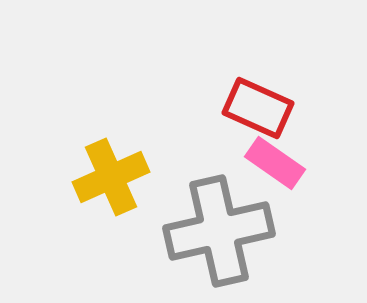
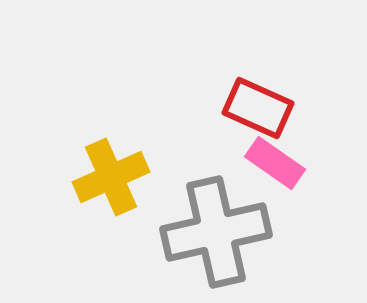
gray cross: moved 3 px left, 1 px down
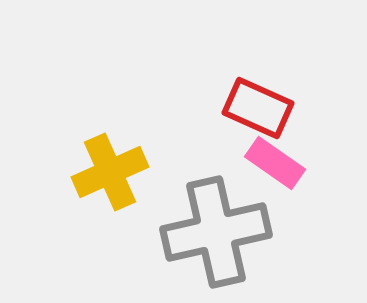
yellow cross: moved 1 px left, 5 px up
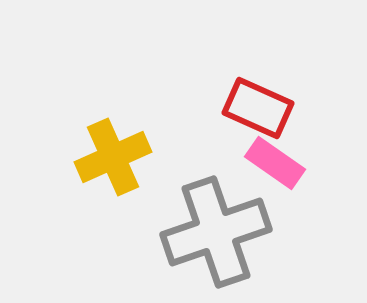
yellow cross: moved 3 px right, 15 px up
gray cross: rotated 6 degrees counterclockwise
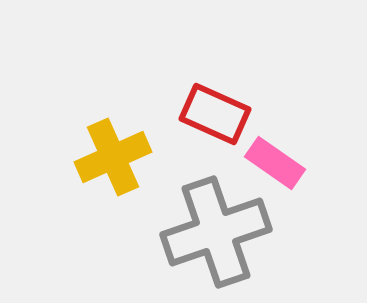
red rectangle: moved 43 px left, 6 px down
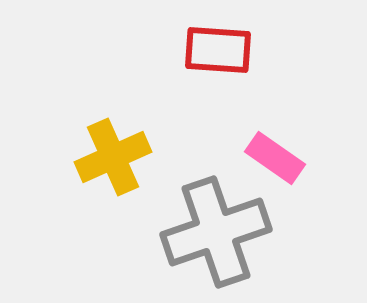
red rectangle: moved 3 px right, 64 px up; rotated 20 degrees counterclockwise
pink rectangle: moved 5 px up
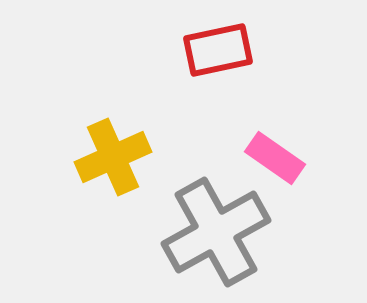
red rectangle: rotated 16 degrees counterclockwise
gray cross: rotated 10 degrees counterclockwise
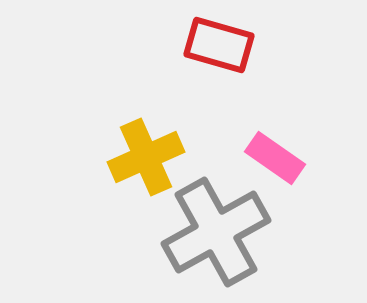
red rectangle: moved 1 px right, 5 px up; rotated 28 degrees clockwise
yellow cross: moved 33 px right
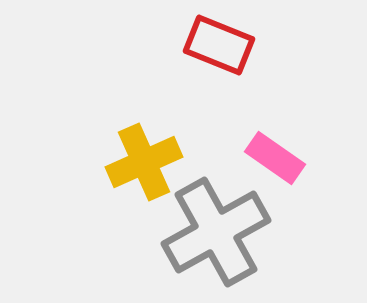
red rectangle: rotated 6 degrees clockwise
yellow cross: moved 2 px left, 5 px down
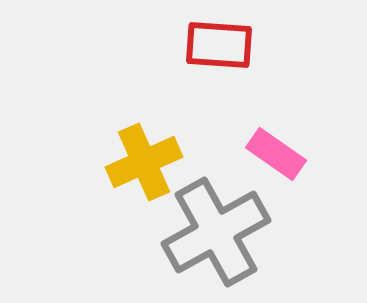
red rectangle: rotated 18 degrees counterclockwise
pink rectangle: moved 1 px right, 4 px up
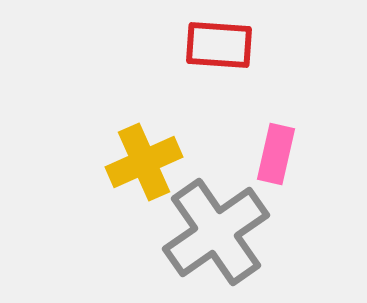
pink rectangle: rotated 68 degrees clockwise
gray cross: rotated 6 degrees counterclockwise
